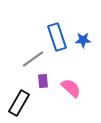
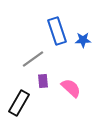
blue rectangle: moved 6 px up
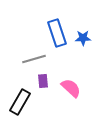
blue rectangle: moved 2 px down
blue star: moved 2 px up
gray line: moved 1 px right; rotated 20 degrees clockwise
black rectangle: moved 1 px right, 1 px up
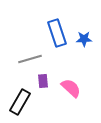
blue star: moved 1 px right, 1 px down
gray line: moved 4 px left
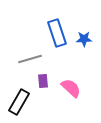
black rectangle: moved 1 px left
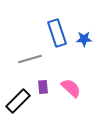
purple rectangle: moved 6 px down
black rectangle: moved 1 px left, 1 px up; rotated 15 degrees clockwise
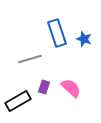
blue star: rotated 21 degrees clockwise
purple rectangle: moved 1 px right; rotated 24 degrees clockwise
black rectangle: rotated 15 degrees clockwise
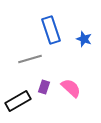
blue rectangle: moved 6 px left, 3 px up
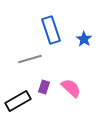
blue star: rotated 14 degrees clockwise
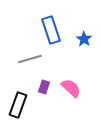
black rectangle: moved 4 px down; rotated 40 degrees counterclockwise
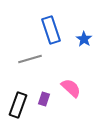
purple rectangle: moved 12 px down
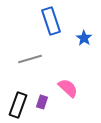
blue rectangle: moved 9 px up
blue star: moved 1 px up
pink semicircle: moved 3 px left
purple rectangle: moved 2 px left, 3 px down
